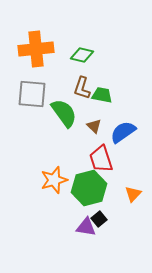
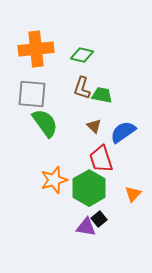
green semicircle: moved 19 px left, 10 px down
green hexagon: rotated 16 degrees counterclockwise
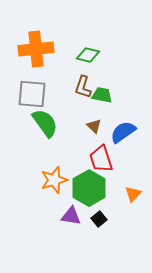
green diamond: moved 6 px right
brown L-shape: moved 1 px right, 1 px up
purple triangle: moved 15 px left, 11 px up
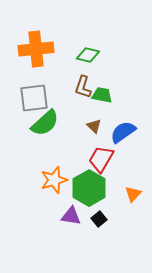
gray square: moved 2 px right, 4 px down; rotated 12 degrees counterclockwise
green semicircle: rotated 84 degrees clockwise
red trapezoid: rotated 48 degrees clockwise
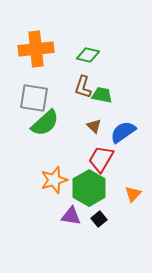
gray square: rotated 16 degrees clockwise
